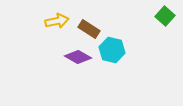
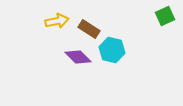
green square: rotated 24 degrees clockwise
purple diamond: rotated 16 degrees clockwise
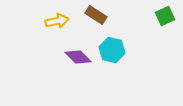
brown rectangle: moved 7 px right, 14 px up
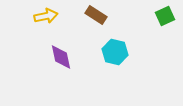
yellow arrow: moved 11 px left, 5 px up
cyan hexagon: moved 3 px right, 2 px down
purple diamond: moved 17 px left; rotated 32 degrees clockwise
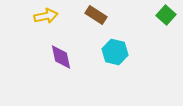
green square: moved 1 px right, 1 px up; rotated 24 degrees counterclockwise
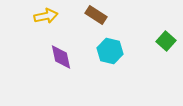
green square: moved 26 px down
cyan hexagon: moved 5 px left, 1 px up
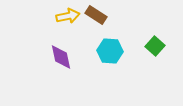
yellow arrow: moved 22 px right
green square: moved 11 px left, 5 px down
cyan hexagon: rotated 10 degrees counterclockwise
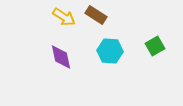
yellow arrow: moved 4 px left, 1 px down; rotated 45 degrees clockwise
green square: rotated 18 degrees clockwise
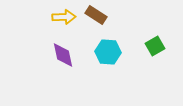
yellow arrow: rotated 35 degrees counterclockwise
cyan hexagon: moved 2 px left, 1 px down
purple diamond: moved 2 px right, 2 px up
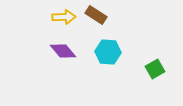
green square: moved 23 px down
purple diamond: moved 4 px up; rotated 28 degrees counterclockwise
